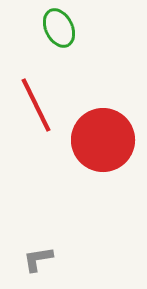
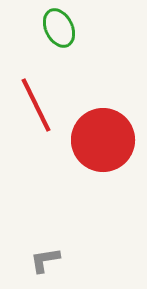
gray L-shape: moved 7 px right, 1 px down
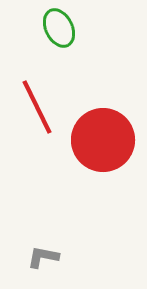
red line: moved 1 px right, 2 px down
gray L-shape: moved 2 px left, 3 px up; rotated 20 degrees clockwise
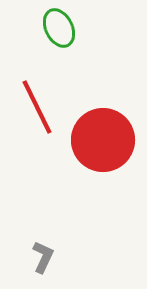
gray L-shape: rotated 104 degrees clockwise
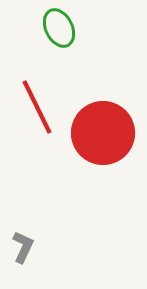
red circle: moved 7 px up
gray L-shape: moved 20 px left, 10 px up
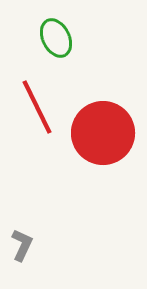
green ellipse: moved 3 px left, 10 px down
gray L-shape: moved 1 px left, 2 px up
